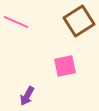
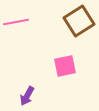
pink line: rotated 35 degrees counterclockwise
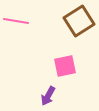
pink line: moved 1 px up; rotated 20 degrees clockwise
purple arrow: moved 21 px right
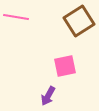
pink line: moved 4 px up
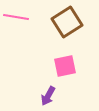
brown square: moved 12 px left, 1 px down
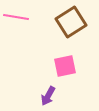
brown square: moved 4 px right
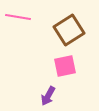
pink line: moved 2 px right
brown square: moved 2 px left, 8 px down
